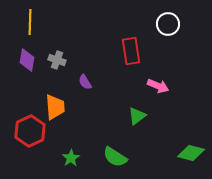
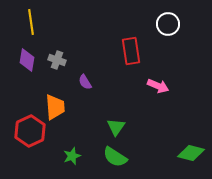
yellow line: moved 1 px right; rotated 10 degrees counterclockwise
green triangle: moved 21 px left, 11 px down; rotated 18 degrees counterclockwise
green star: moved 1 px right, 2 px up; rotated 12 degrees clockwise
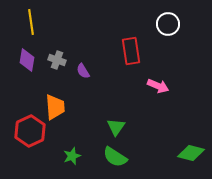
purple semicircle: moved 2 px left, 11 px up
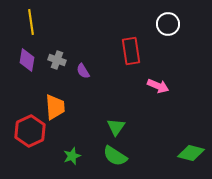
green semicircle: moved 1 px up
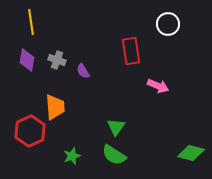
green semicircle: moved 1 px left, 1 px up
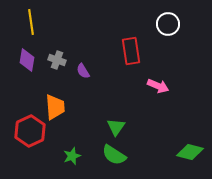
green diamond: moved 1 px left, 1 px up
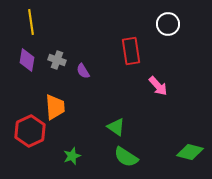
pink arrow: rotated 25 degrees clockwise
green triangle: rotated 30 degrees counterclockwise
green semicircle: moved 12 px right, 2 px down
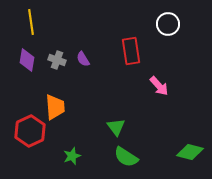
purple semicircle: moved 12 px up
pink arrow: moved 1 px right
green triangle: rotated 18 degrees clockwise
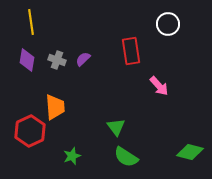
purple semicircle: rotated 77 degrees clockwise
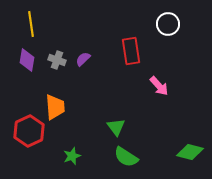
yellow line: moved 2 px down
red hexagon: moved 1 px left
